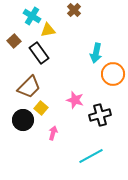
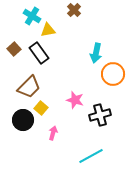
brown square: moved 8 px down
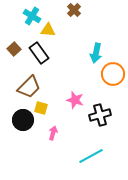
yellow triangle: rotated 14 degrees clockwise
yellow square: rotated 24 degrees counterclockwise
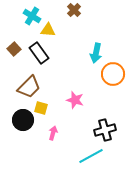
black cross: moved 5 px right, 15 px down
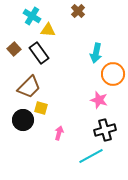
brown cross: moved 4 px right, 1 px down
pink star: moved 24 px right
pink arrow: moved 6 px right
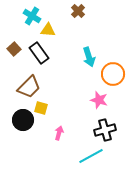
cyan arrow: moved 7 px left, 4 px down; rotated 30 degrees counterclockwise
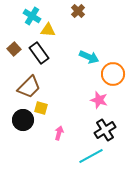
cyan arrow: rotated 48 degrees counterclockwise
black cross: rotated 15 degrees counterclockwise
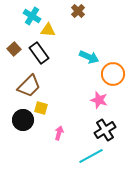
brown trapezoid: moved 1 px up
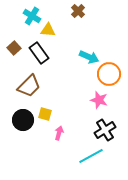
brown square: moved 1 px up
orange circle: moved 4 px left
yellow square: moved 4 px right, 6 px down
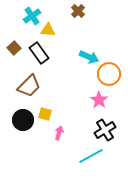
cyan cross: rotated 24 degrees clockwise
pink star: rotated 18 degrees clockwise
